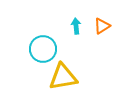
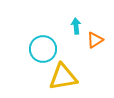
orange triangle: moved 7 px left, 14 px down
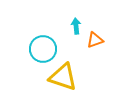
orange triangle: rotated 12 degrees clockwise
yellow triangle: rotated 28 degrees clockwise
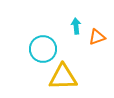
orange triangle: moved 2 px right, 3 px up
yellow triangle: rotated 20 degrees counterclockwise
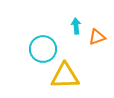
yellow triangle: moved 2 px right, 1 px up
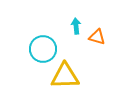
orange triangle: rotated 36 degrees clockwise
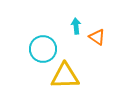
orange triangle: rotated 18 degrees clockwise
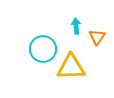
orange triangle: rotated 30 degrees clockwise
yellow triangle: moved 6 px right, 9 px up
